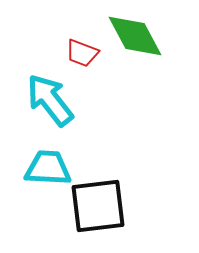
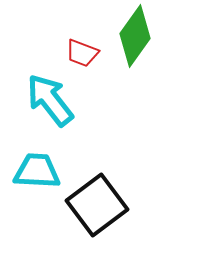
green diamond: rotated 64 degrees clockwise
cyan trapezoid: moved 11 px left, 3 px down
black square: moved 1 px left, 1 px up; rotated 30 degrees counterclockwise
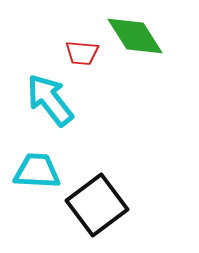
green diamond: rotated 68 degrees counterclockwise
red trapezoid: rotated 16 degrees counterclockwise
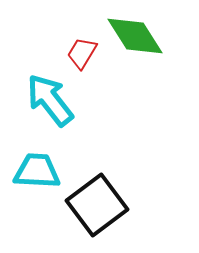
red trapezoid: rotated 116 degrees clockwise
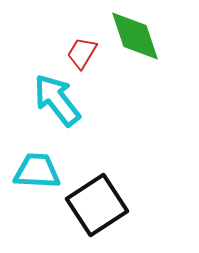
green diamond: rotated 14 degrees clockwise
cyan arrow: moved 7 px right
black square: rotated 4 degrees clockwise
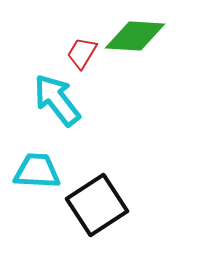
green diamond: rotated 68 degrees counterclockwise
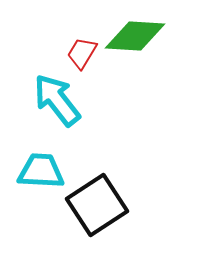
cyan trapezoid: moved 4 px right
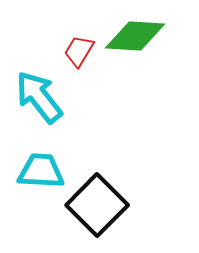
red trapezoid: moved 3 px left, 2 px up
cyan arrow: moved 18 px left, 3 px up
black square: rotated 12 degrees counterclockwise
